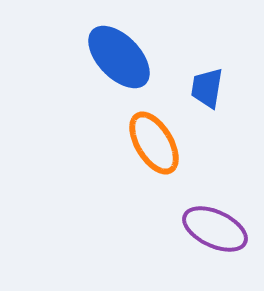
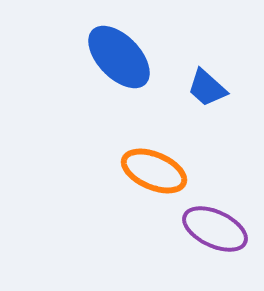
blue trapezoid: rotated 57 degrees counterclockwise
orange ellipse: moved 28 px down; rotated 36 degrees counterclockwise
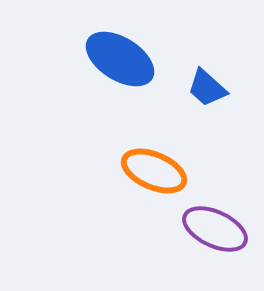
blue ellipse: moved 1 px right, 2 px down; rotated 14 degrees counterclockwise
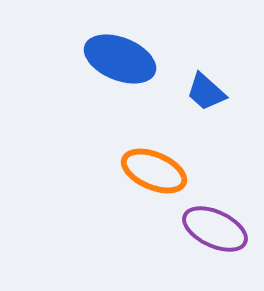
blue ellipse: rotated 10 degrees counterclockwise
blue trapezoid: moved 1 px left, 4 px down
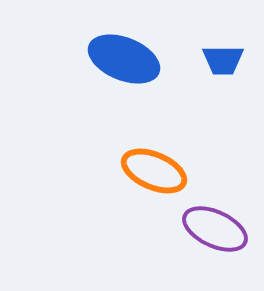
blue ellipse: moved 4 px right
blue trapezoid: moved 17 px right, 32 px up; rotated 42 degrees counterclockwise
